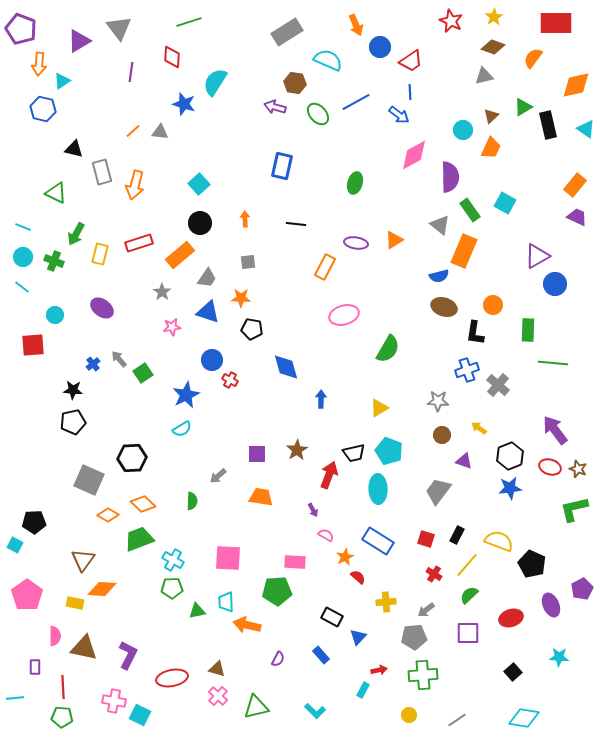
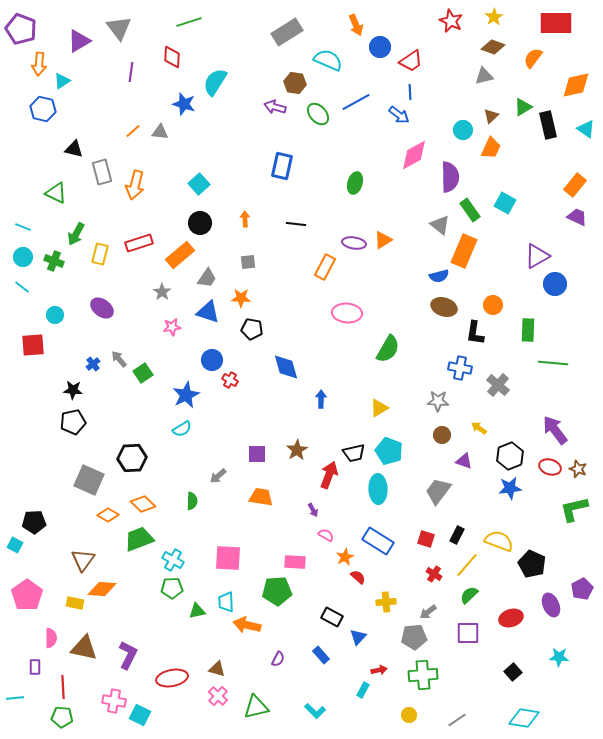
orange triangle at (394, 240): moved 11 px left
purple ellipse at (356, 243): moved 2 px left
pink ellipse at (344, 315): moved 3 px right, 2 px up; rotated 20 degrees clockwise
blue cross at (467, 370): moved 7 px left, 2 px up; rotated 30 degrees clockwise
gray arrow at (426, 610): moved 2 px right, 2 px down
pink semicircle at (55, 636): moved 4 px left, 2 px down
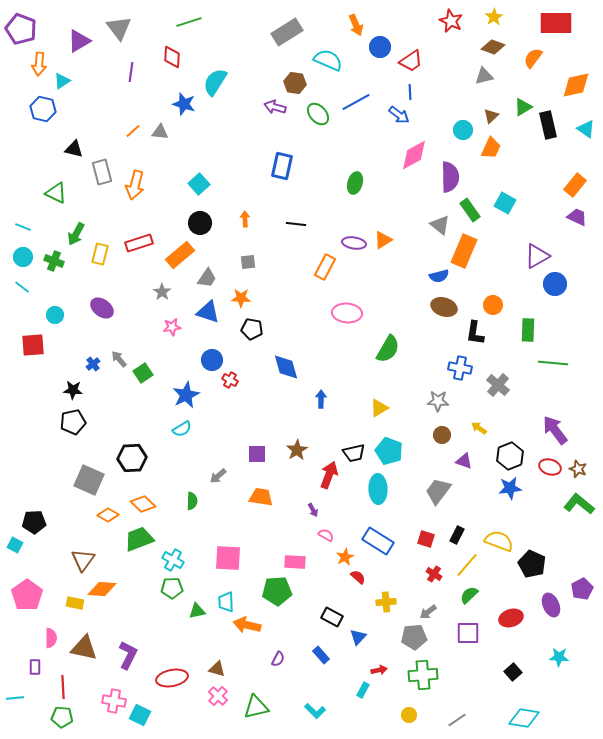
green L-shape at (574, 509): moved 5 px right, 5 px up; rotated 52 degrees clockwise
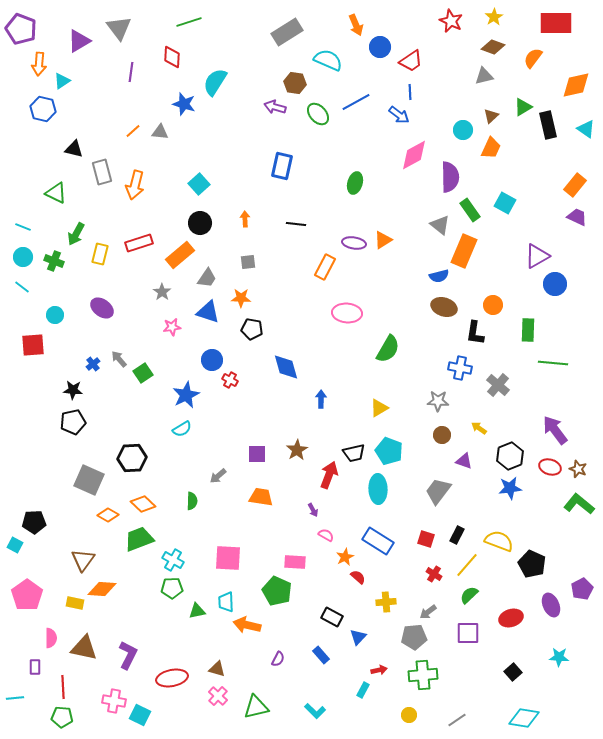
green pentagon at (277, 591): rotated 28 degrees clockwise
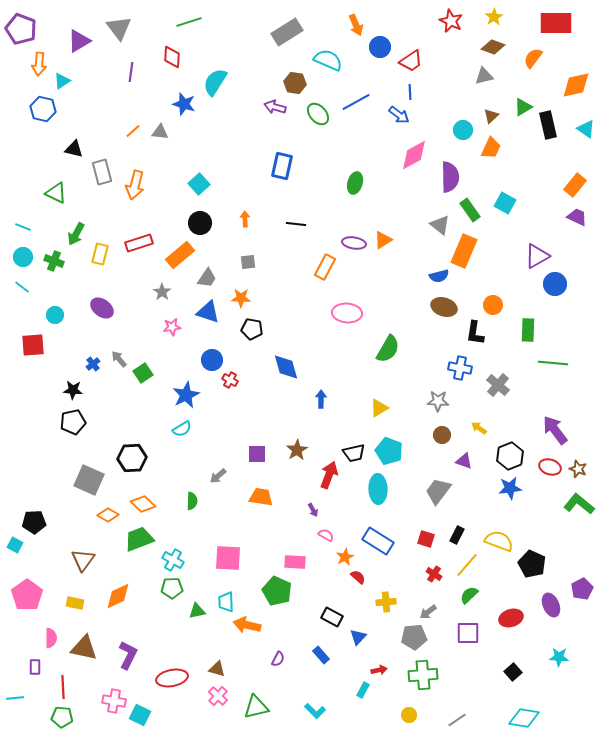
orange diamond at (102, 589): moved 16 px right, 7 px down; rotated 28 degrees counterclockwise
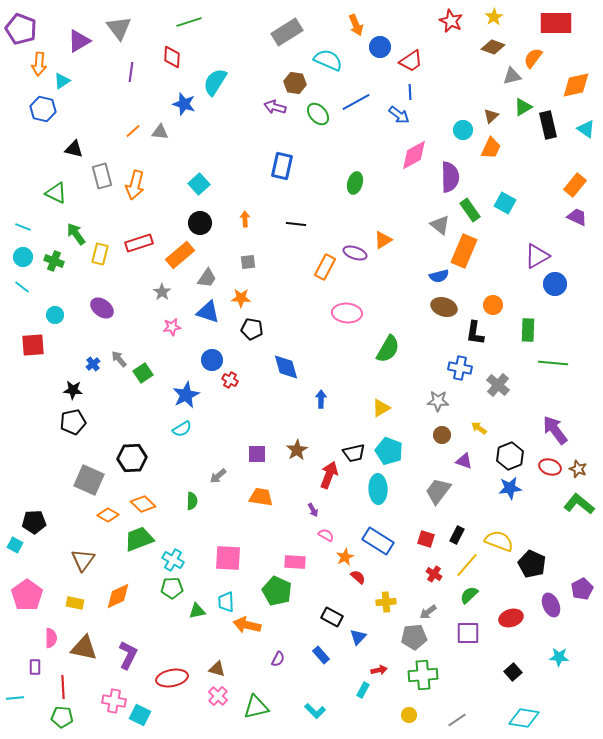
gray triangle at (484, 76): moved 28 px right
gray rectangle at (102, 172): moved 4 px down
green arrow at (76, 234): rotated 115 degrees clockwise
purple ellipse at (354, 243): moved 1 px right, 10 px down; rotated 10 degrees clockwise
yellow triangle at (379, 408): moved 2 px right
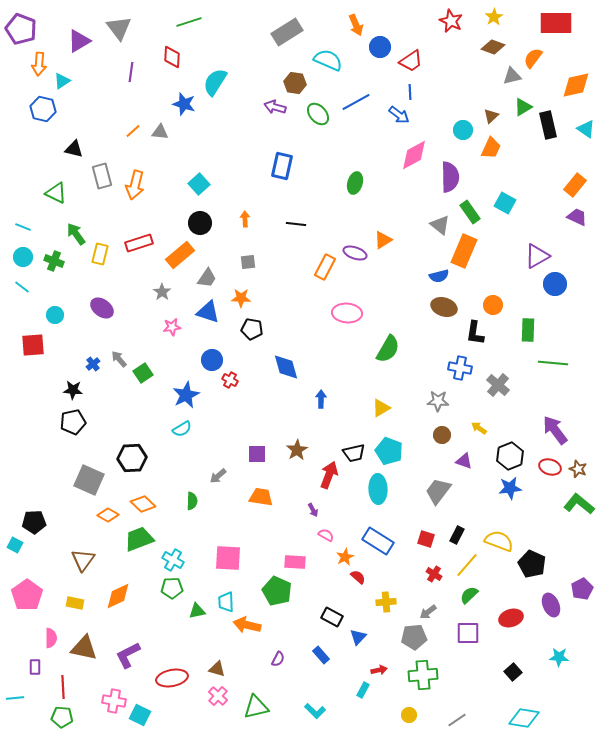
green rectangle at (470, 210): moved 2 px down
purple L-shape at (128, 655): rotated 144 degrees counterclockwise
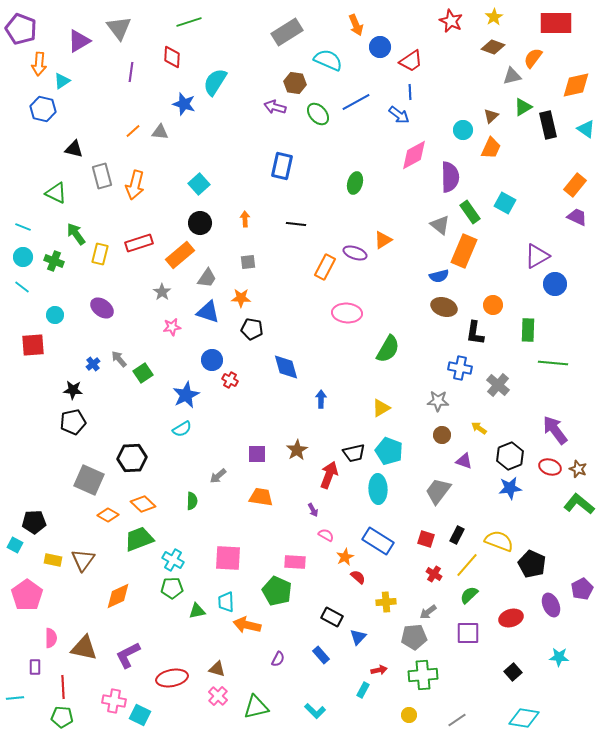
yellow rectangle at (75, 603): moved 22 px left, 43 px up
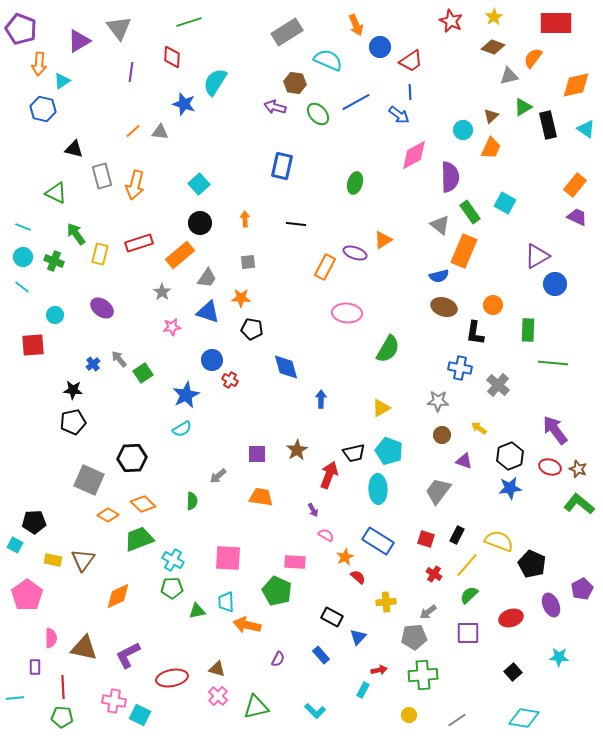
gray triangle at (512, 76): moved 3 px left
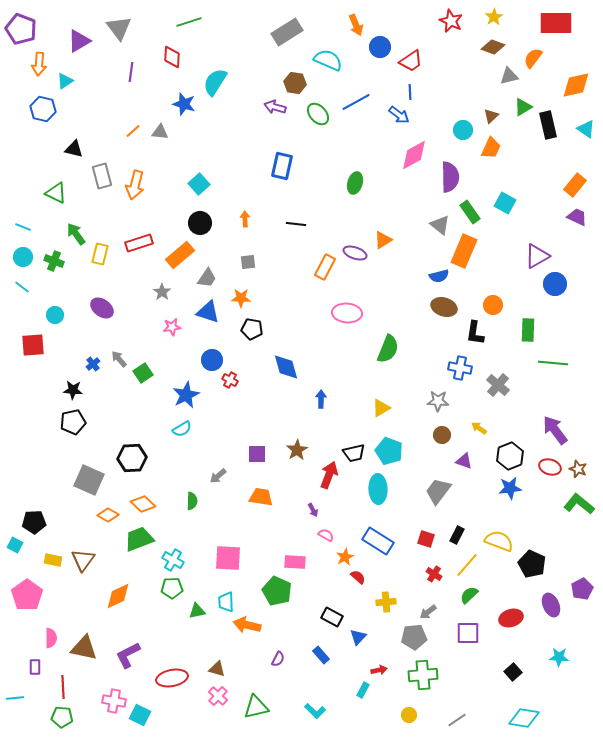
cyan triangle at (62, 81): moved 3 px right
green semicircle at (388, 349): rotated 8 degrees counterclockwise
